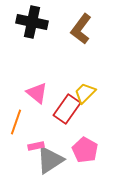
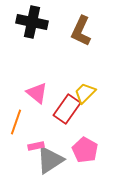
brown L-shape: moved 2 px down; rotated 12 degrees counterclockwise
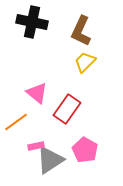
yellow trapezoid: moved 31 px up
orange line: rotated 35 degrees clockwise
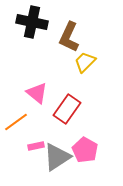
brown L-shape: moved 12 px left, 6 px down
gray triangle: moved 7 px right, 3 px up
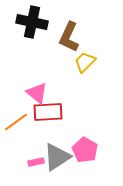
red rectangle: moved 19 px left, 3 px down; rotated 52 degrees clockwise
pink rectangle: moved 16 px down
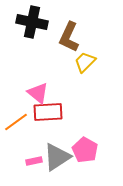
pink triangle: moved 1 px right
pink rectangle: moved 2 px left, 1 px up
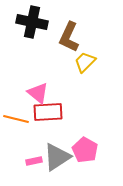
orange line: moved 3 px up; rotated 50 degrees clockwise
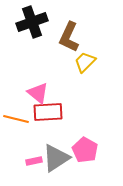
black cross: rotated 32 degrees counterclockwise
gray triangle: moved 1 px left, 1 px down
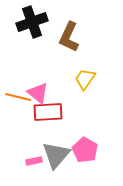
yellow trapezoid: moved 17 px down; rotated 10 degrees counterclockwise
orange line: moved 2 px right, 22 px up
gray triangle: moved 3 px up; rotated 16 degrees counterclockwise
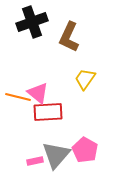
pink rectangle: moved 1 px right
